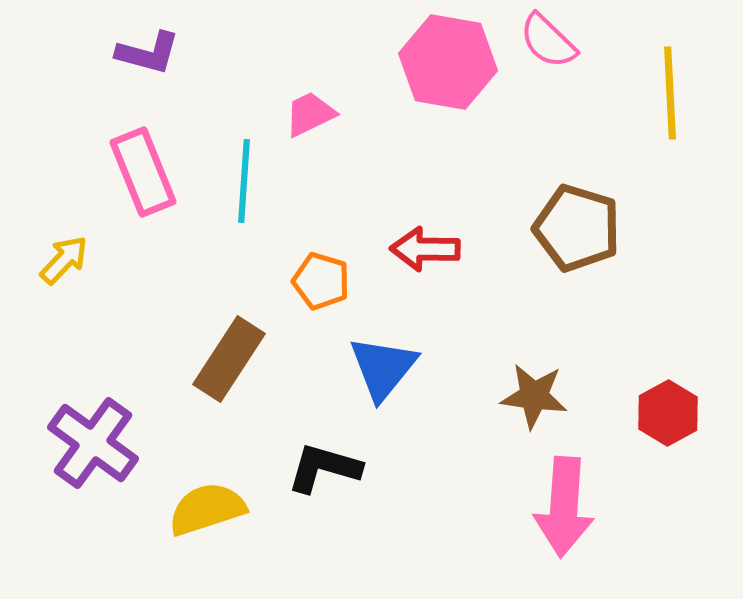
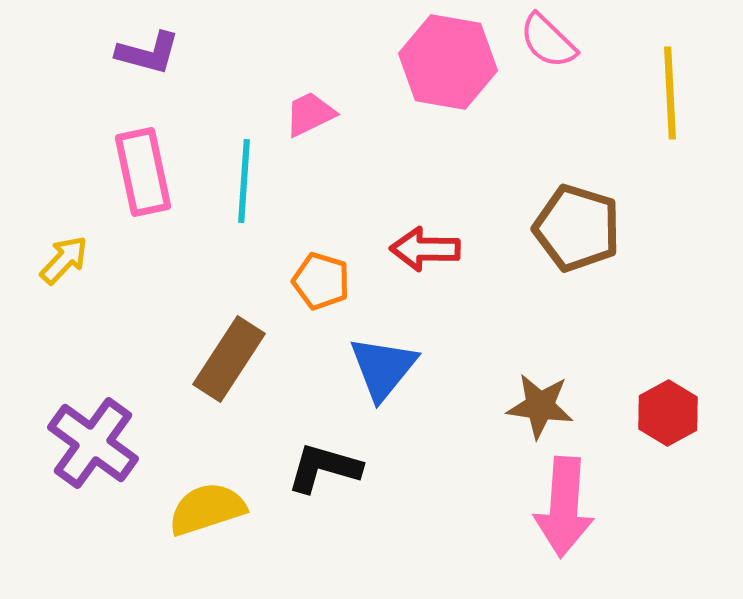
pink rectangle: rotated 10 degrees clockwise
brown star: moved 6 px right, 10 px down
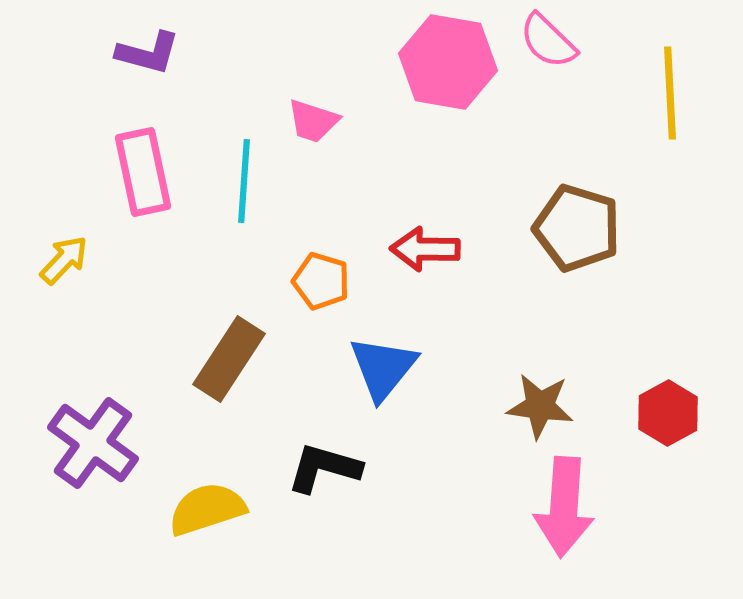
pink trapezoid: moved 3 px right, 7 px down; rotated 136 degrees counterclockwise
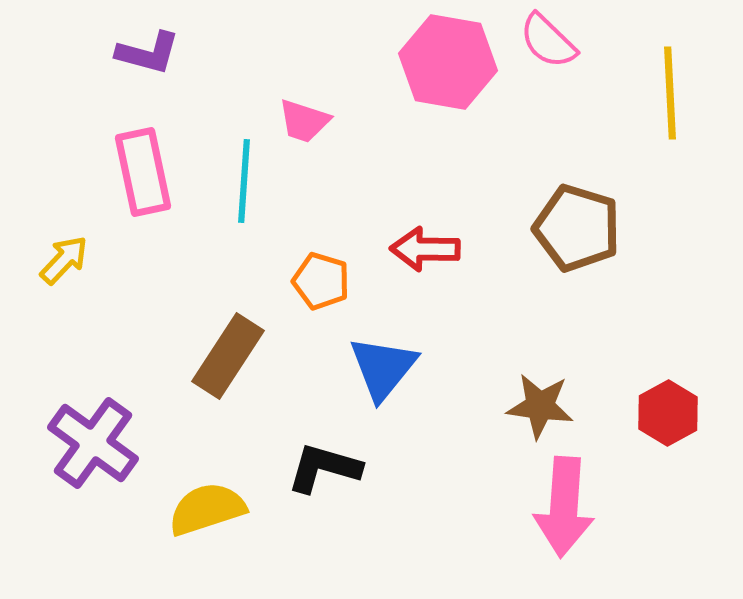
pink trapezoid: moved 9 px left
brown rectangle: moved 1 px left, 3 px up
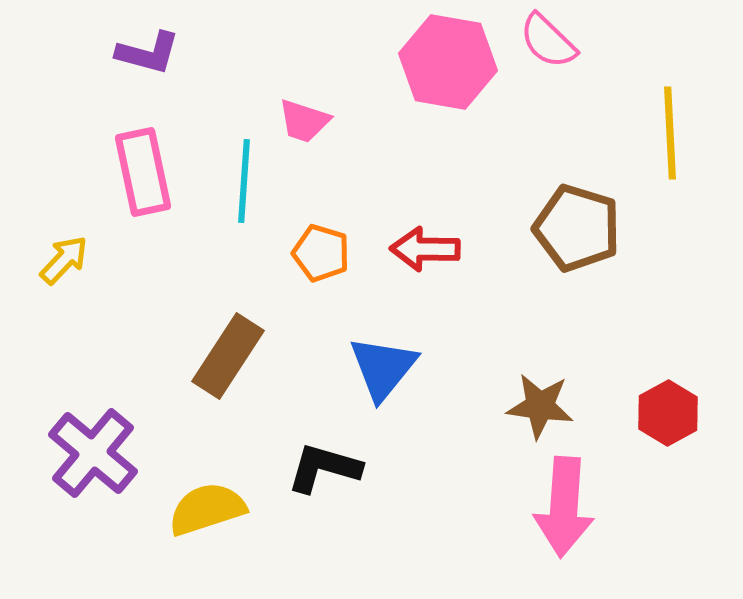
yellow line: moved 40 px down
orange pentagon: moved 28 px up
purple cross: moved 10 px down; rotated 4 degrees clockwise
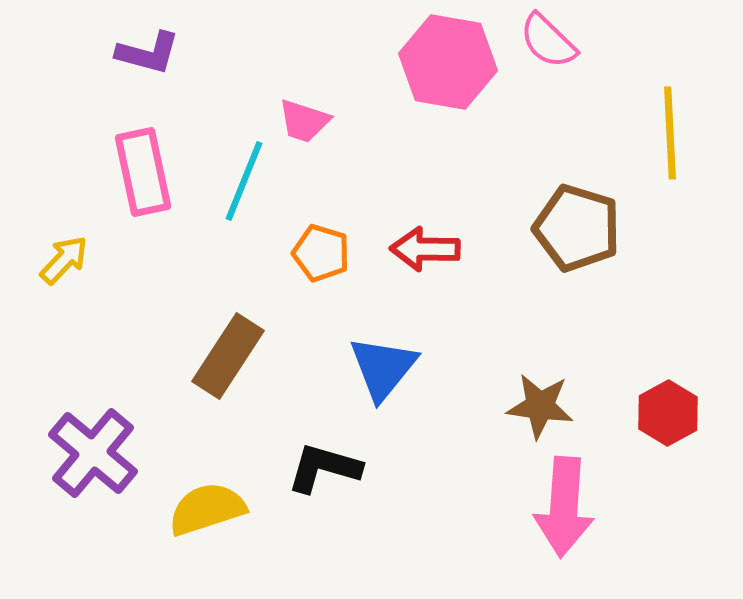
cyan line: rotated 18 degrees clockwise
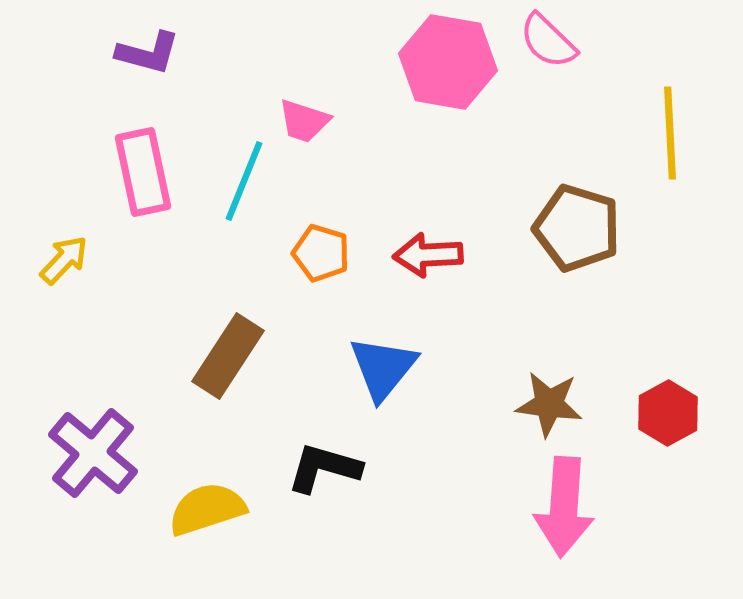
red arrow: moved 3 px right, 6 px down; rotated 4 degrees counterclockwise
brown star: moved 9 px right, 2 px up
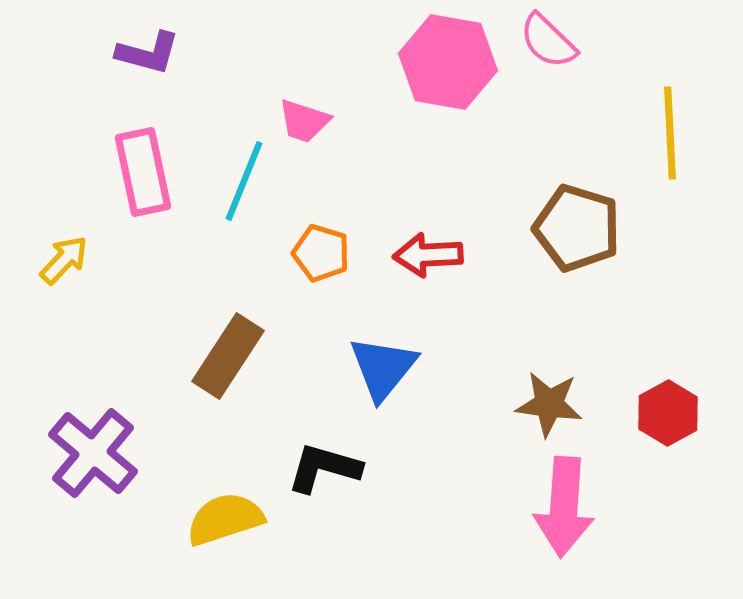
yellow semicircle: moved 18 px right, 10 px down
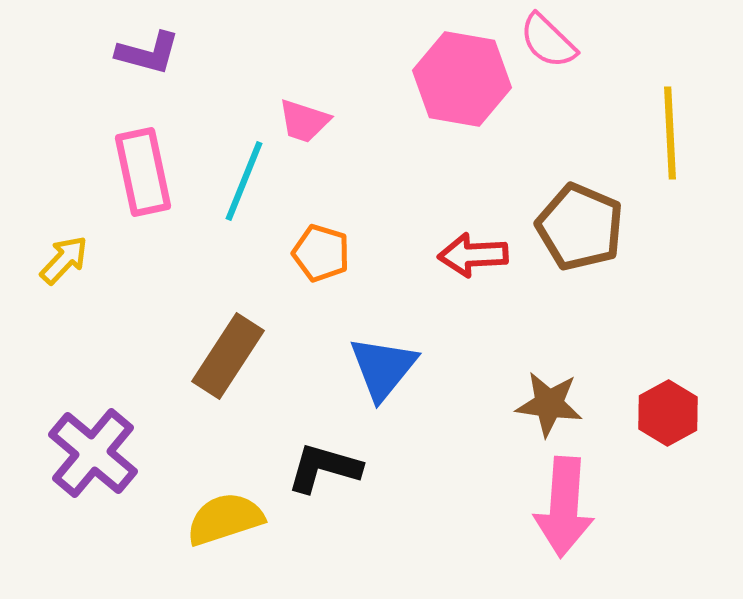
pink hexagon: moved 14 px right, 17 px down
brown pentagon: moved 3 px right, 1 px up; rotated 6 degrees clockwise
red arrow: moved 45 px right
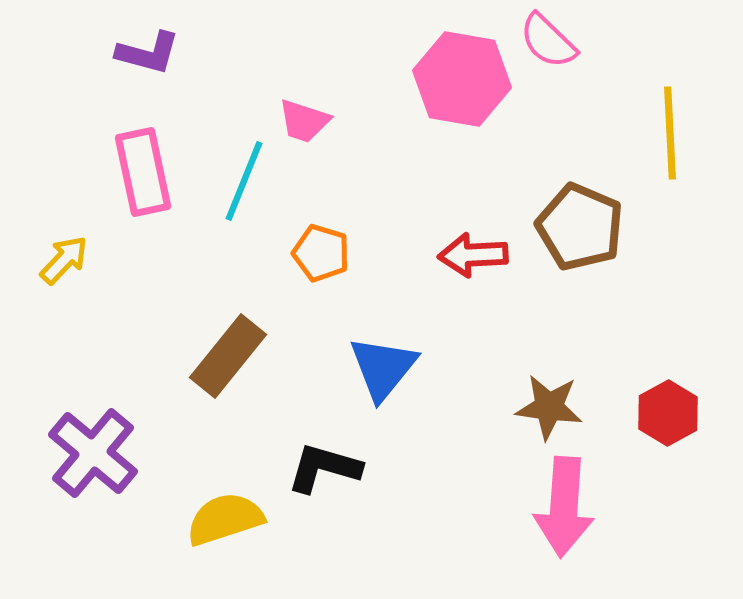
brown rectangle: rotated 6 degrees clockwise
brown star: moved 3 px down
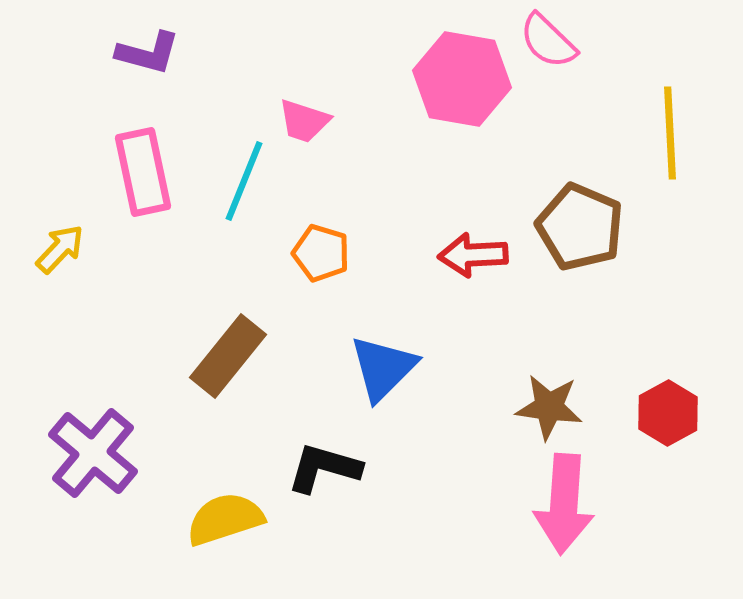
yellow arrow: moved 4 px left, 11 px up
blue triangle: rotated 6 degrees clockwise
pink arrow: moved 3 px up
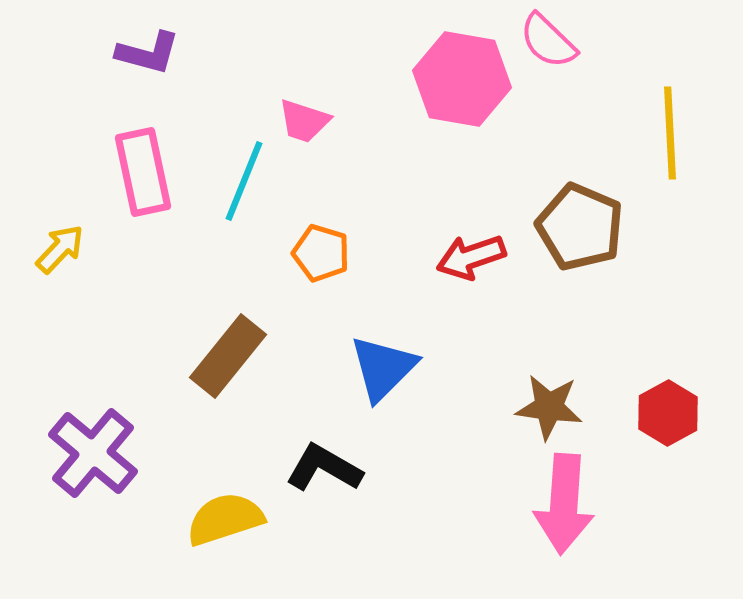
red arrow: moved 2 px left, 2 px down; rotated 16 degrees counterclockwise
black L-shape: rotated 14 degrees clockwise
